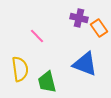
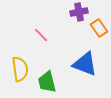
purple cross: moved 6 px up; rotated 24 degrees counterclockwise
pink line: moved 4 px right, 1 px up
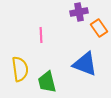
pink line: rotated 42 degrees clockwise
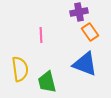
orange rectangle: moved 9 px left, 4 px down
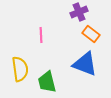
purple cross: rotated 12 degrees counterclockwise
orange rectangle: moved 1 px right, 2 px down; rotated 18 degrees counterclockwise
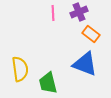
pink line: moved 12 px right, 22 px up
green trapezoid: moved 1 px right, 1 px down
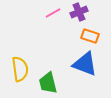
pink line: rotated 63 degrees clockwise
orange rectangle: moved 1 px left, 2 px down; rotated 18 degrees counterclockwise
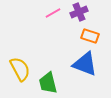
yellow semicircle: rotated 20 degrees counterclockwise
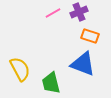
blue triangle: moved 2 px left
green trapezoid: moved 3 px right
